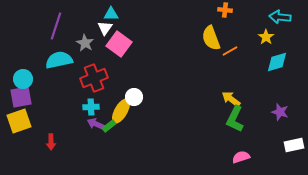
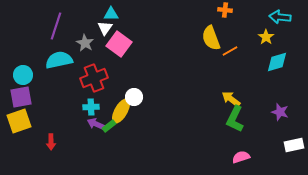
cyan circle: moved 4 px up
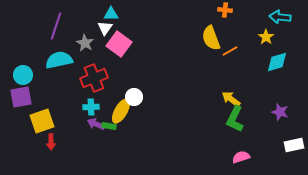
yellow square: moved 23 px right
green rectangle: rotated 48 degrees clockwise
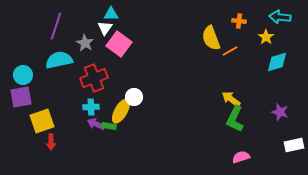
orange cross: moved 14 px right, 11 px down
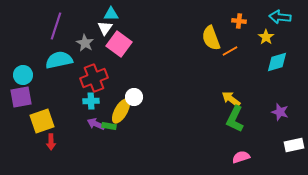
cyan cross: moved 6 px up
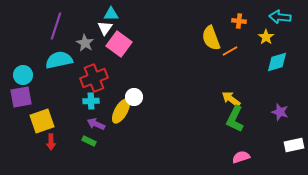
green rectangle: moved 20 px left, 15 px down; rotated 16 degrees clockwise
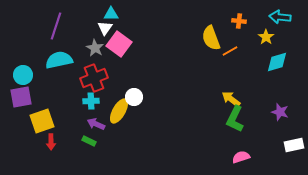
gray star: moved 10 px right, 5 px down
yellow ellipse: moved 2 px left
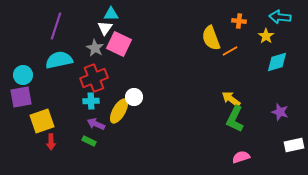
yellow star: moved 1 px up
pink square: rotated 10 degrees counterclockwise
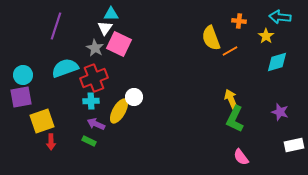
cyan semicircle: moved 6 px right, 8 px down; rotated 8 degrees counterclockwise
yellow arrow: rotated 30 degrees clockwise
pink semicircle: rotated 108 degrees counterclockwise
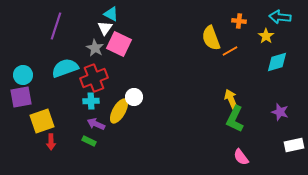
cyan triangle: rotated 28 degrees clockwise
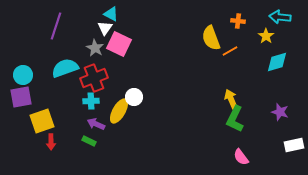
orange cross: moved 1 px left
